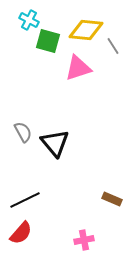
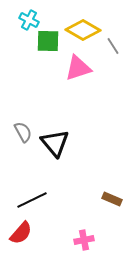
yellow diamond: moved 3 px left; rotated 24 degrees clockwise
green square: rotated 15 degrees counterclockwise
black line: moved 7 px right
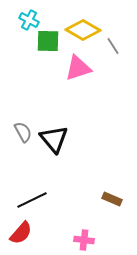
black triangle: moved 1 px left, 4 px up
pink cross: rotated 18 degrees clockwise
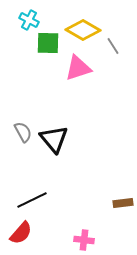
green square: moved 2 px down
brown rectangle: moved 11 px right, 4 px down; rotated 30 degrees counterclockwise
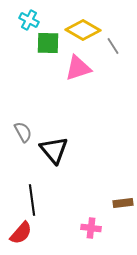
black triangle: moved 11 px down
black line: rotated 72 degrees counterclockwise
pink cross: moved 7 px right, 12 px up
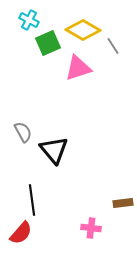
green square: rotated 25 degrees counterclockwise
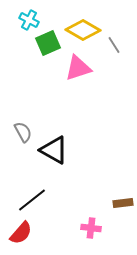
gray line: moved 1 px right, 1 px up
black triangle: rotated 20 degrees counterclockwise
black line: rotated 60 degrees clockwise
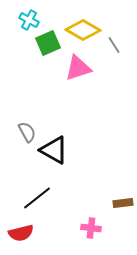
gray semicircle: moved 4 px right
black line: moved 5 px right, 2 px up
red semicircle: rotated 35 degrees clockwise
